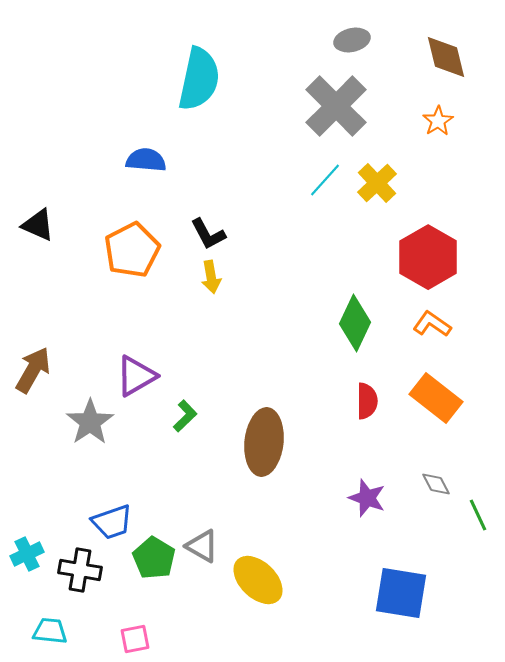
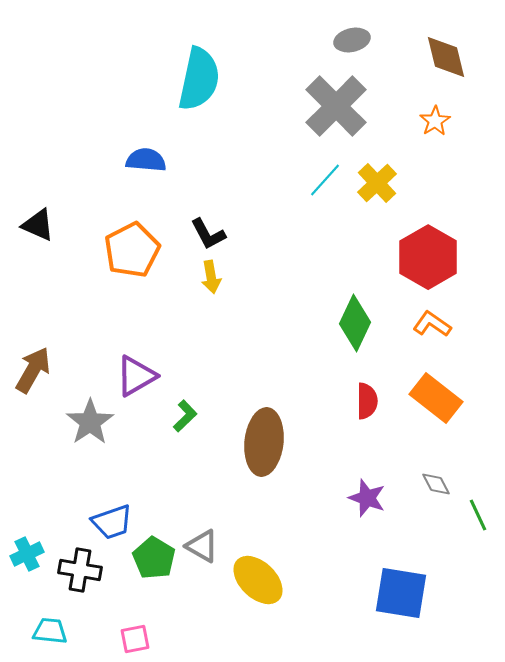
orange star: moved 3 px left
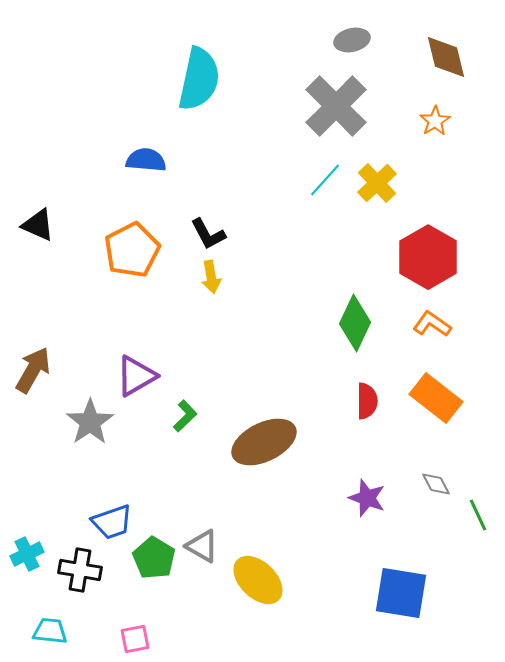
brown ellipse: rotated 58 degrees clockwise
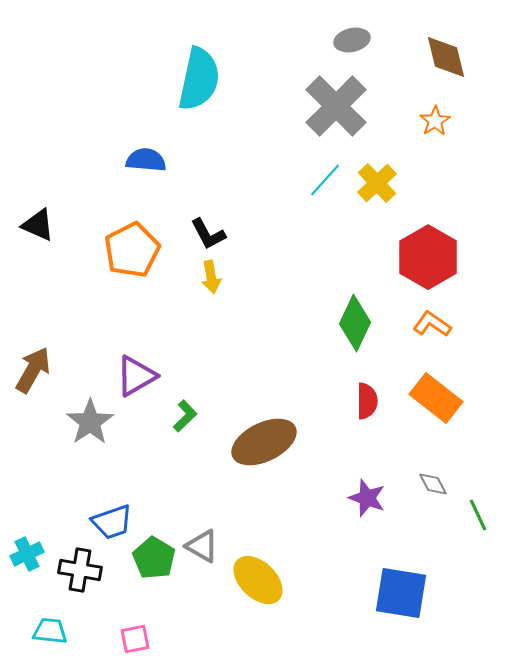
gray diamond: moved 3 px left
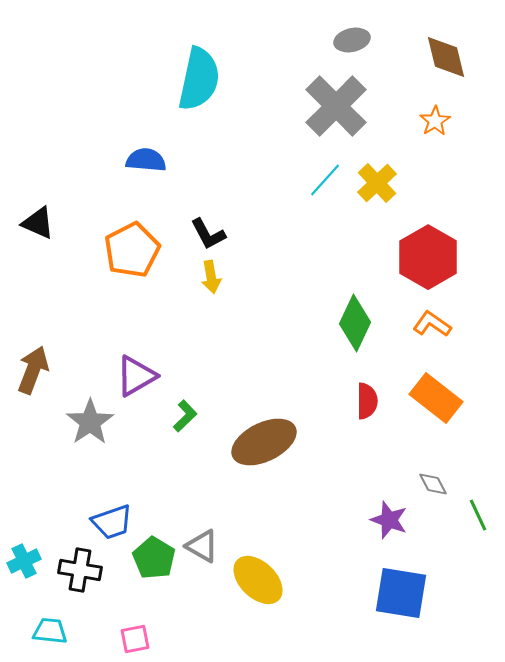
black triangle: moved 2 px up
brown arrow: rotated 9 degrees counterclockwise
purple star: moved 22 px right, 22 px down
cyan cross: moved 3 px left, 7 px down
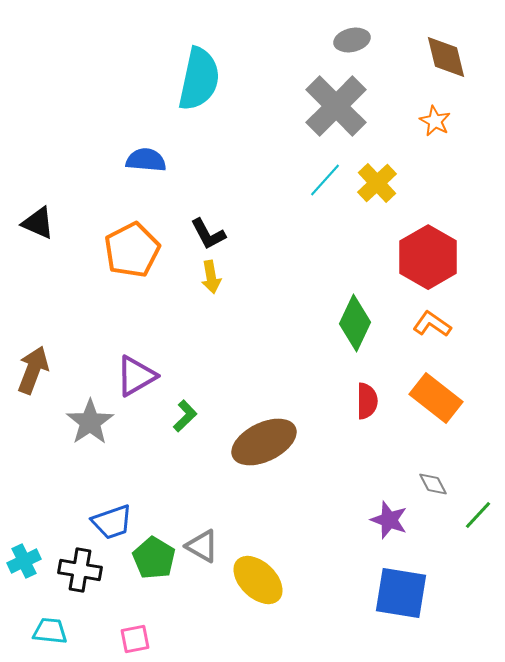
orange star: rotated 12 degrees counterclockwise
green line: rotated 68 degrees clockwise
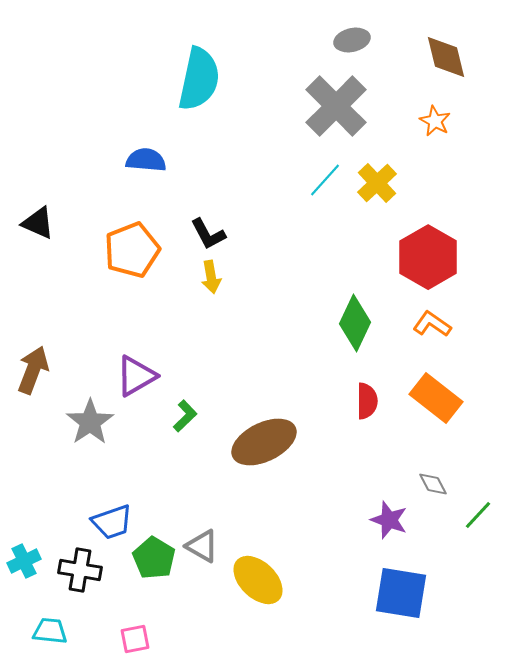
orange pentagon: rotated 6 degrees clockwise
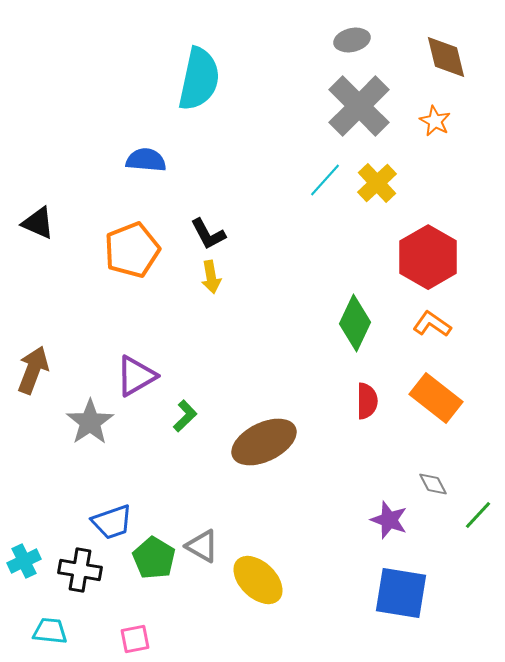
gray cross: moved 23 px right
